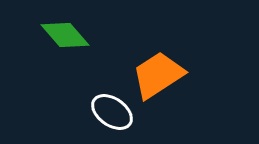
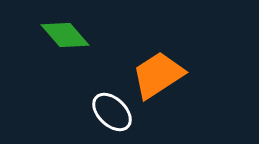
white ellipse: rotated 9 degrees clockwise
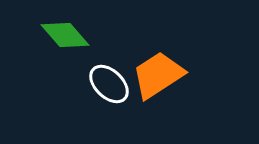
white ellipse: moved 3 px left, 28 px up
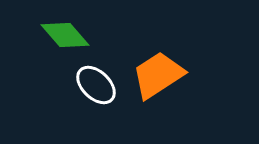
white ellipse: moved 13 px left, 1 px down
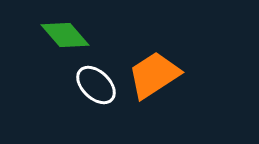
orange trapezoid: moved 4 px left
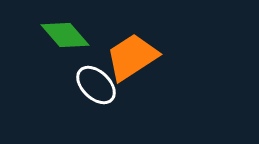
orange trapezoid: moved 22 px left, 18 px up
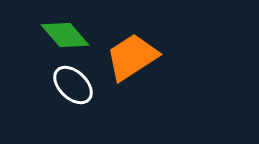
white ellipse: moved 23 px left
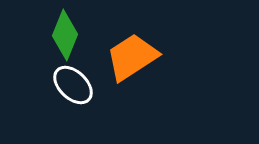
green diamond: rotated 63 degrees clockwise
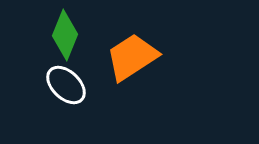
white ellipse: moved 7 px left
